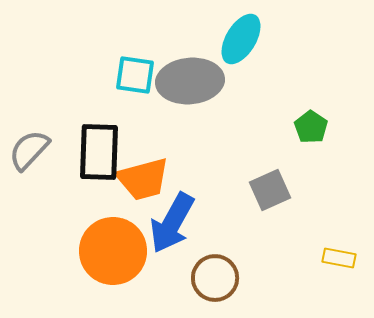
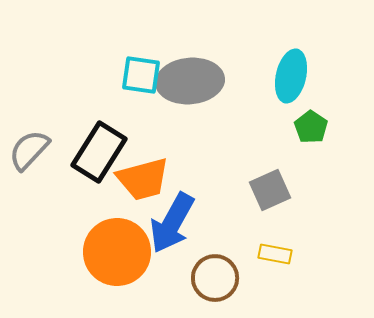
cyan ellipse: moved 50 px right, 37 px down; rotated 18 degrees counterclockwise
cyan square: moved 6 px right
black rectangle: rotated 30 degrees clockwise
orange circle: moved 4 px right, 1 px down
yellow rectangle: moved 64 px left, 4 px up
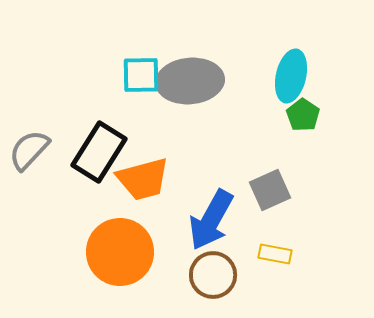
cyan square: rotated 9 degrees counterclockwise
green pentagon: moved 8 px left, 12 px up
blue arrow: moved 39 px right, 3 px up
orange circle: moved 3 px right
brown circle: moved 2 px left, 3 px up
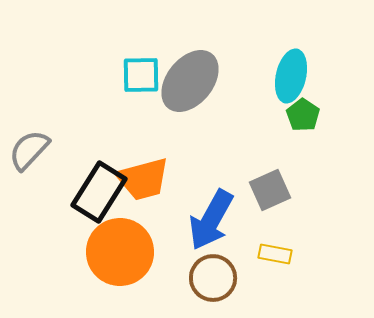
gray ellipse: rotated 46 degrees counterclockwise
black rectangle: moved 40 px down
brown circle: moved 3 px down
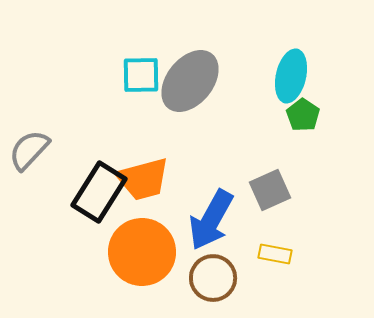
orange circle: moved 22 px right
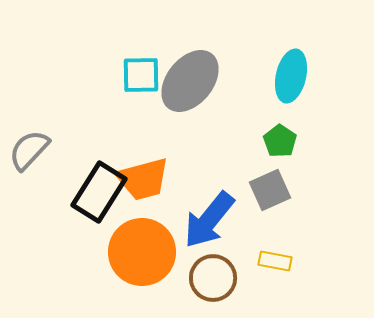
green pentagon: moved 23 px left, 26 px down
blue arrow: moved 2 px left; rotated 10 degrees clockwise
yellow rectangle: moved 7 px down
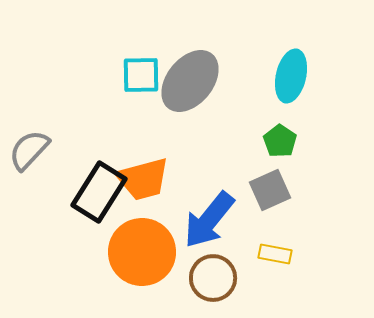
yellow rectangle: moved 7 px up
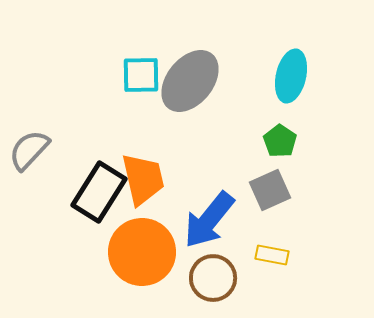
orange trapezoid: rotated 88 degrees counterclockwise
yellow rectangle: moved 3 px left, 1 px down
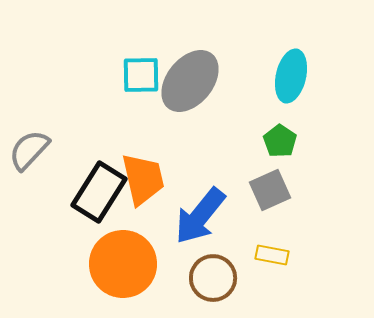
blue arrow: moved 9 px left, 4 px up
orange circle: moved 19 px left, 12 px down
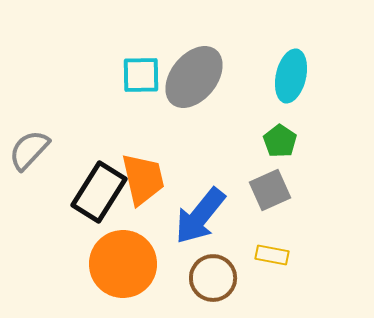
gray ellipse: moved 4 px right, 4 px up
